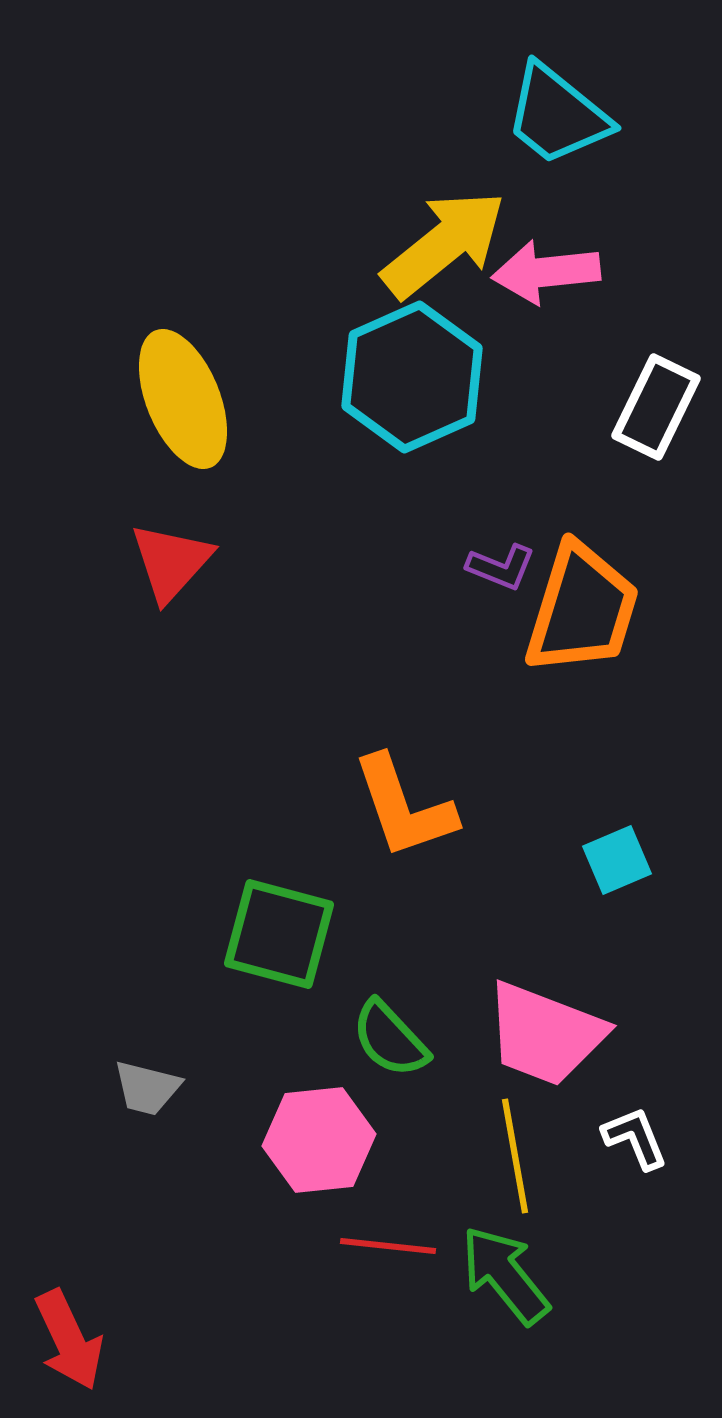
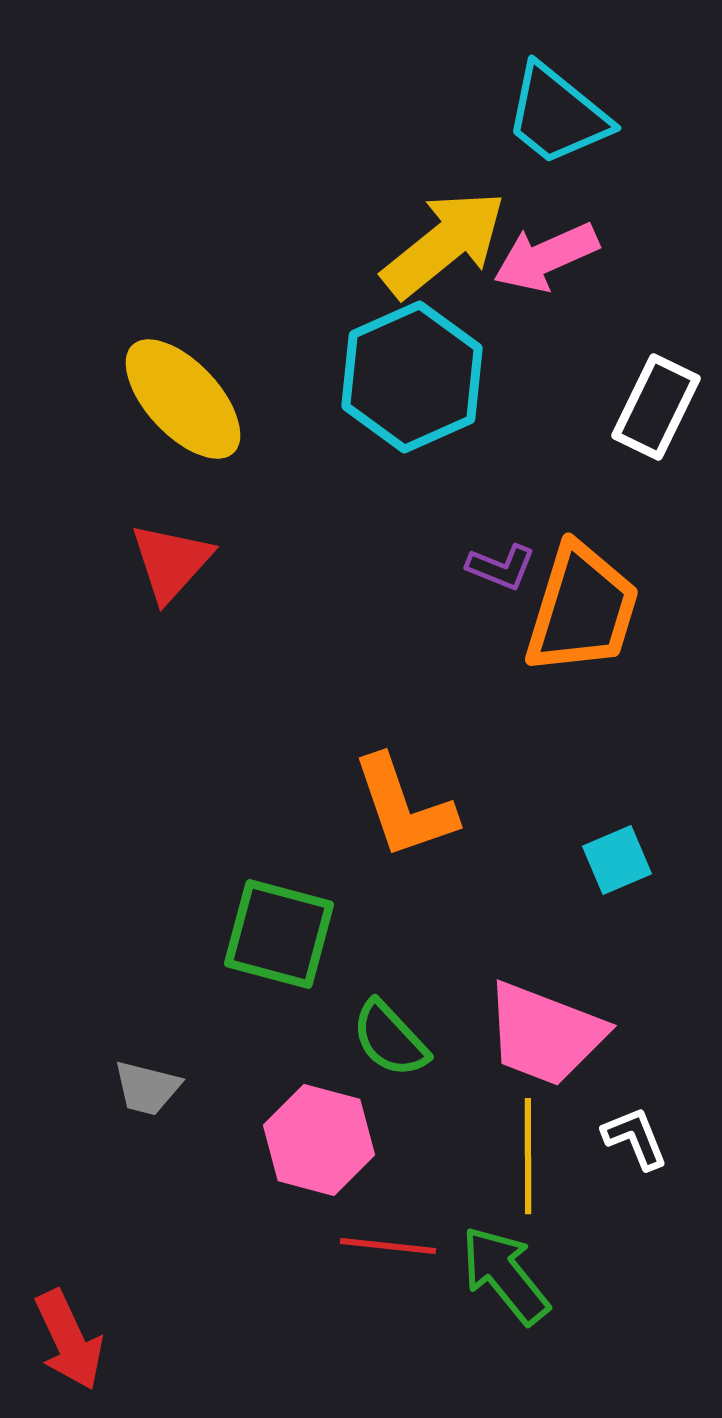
pink arrow: moved 15 px up; rotated 18 degrees counterclockwise
yellow ellipse: rotated 21 degrees counterclockwise
pink hexagon: rotated 21 degrees clockwise
yellow line: moved 13 px right; rotated 10 degrees clockwise
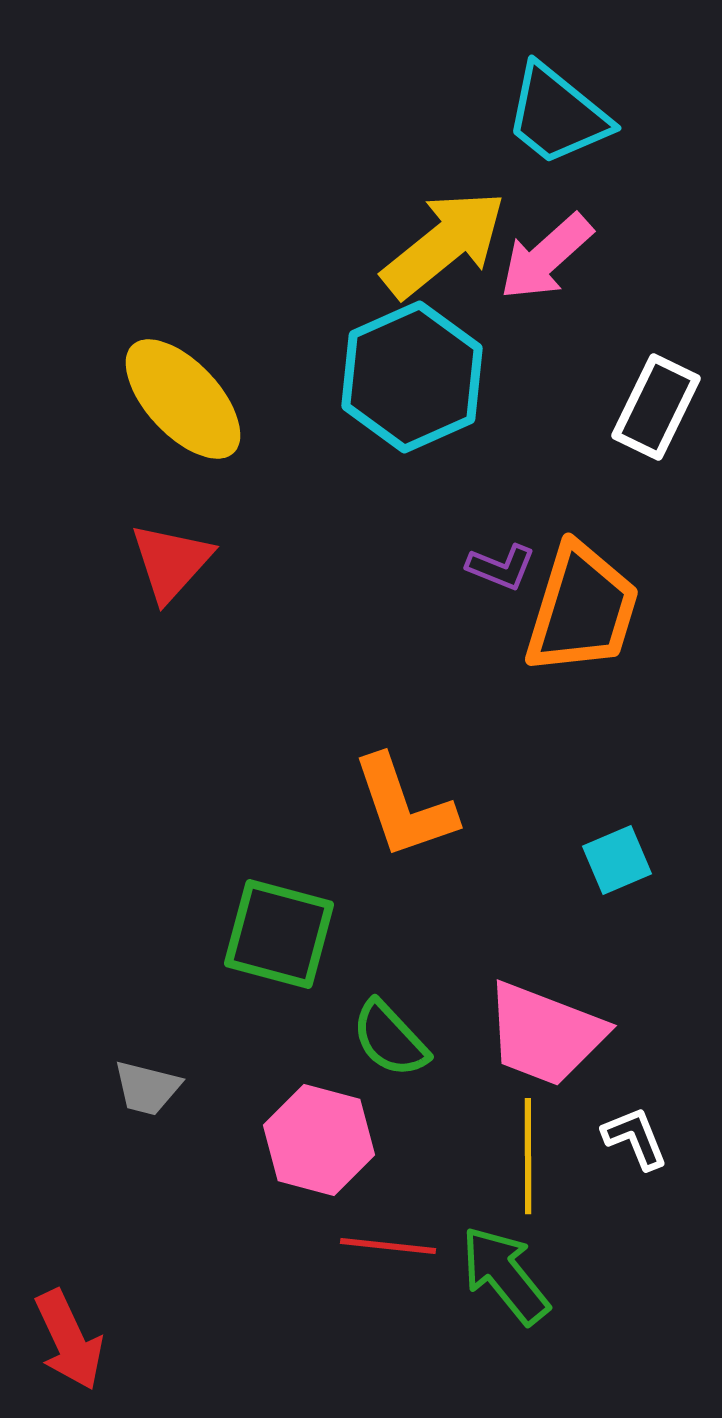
pink arrow: rotated 18 degrees counterclockwise
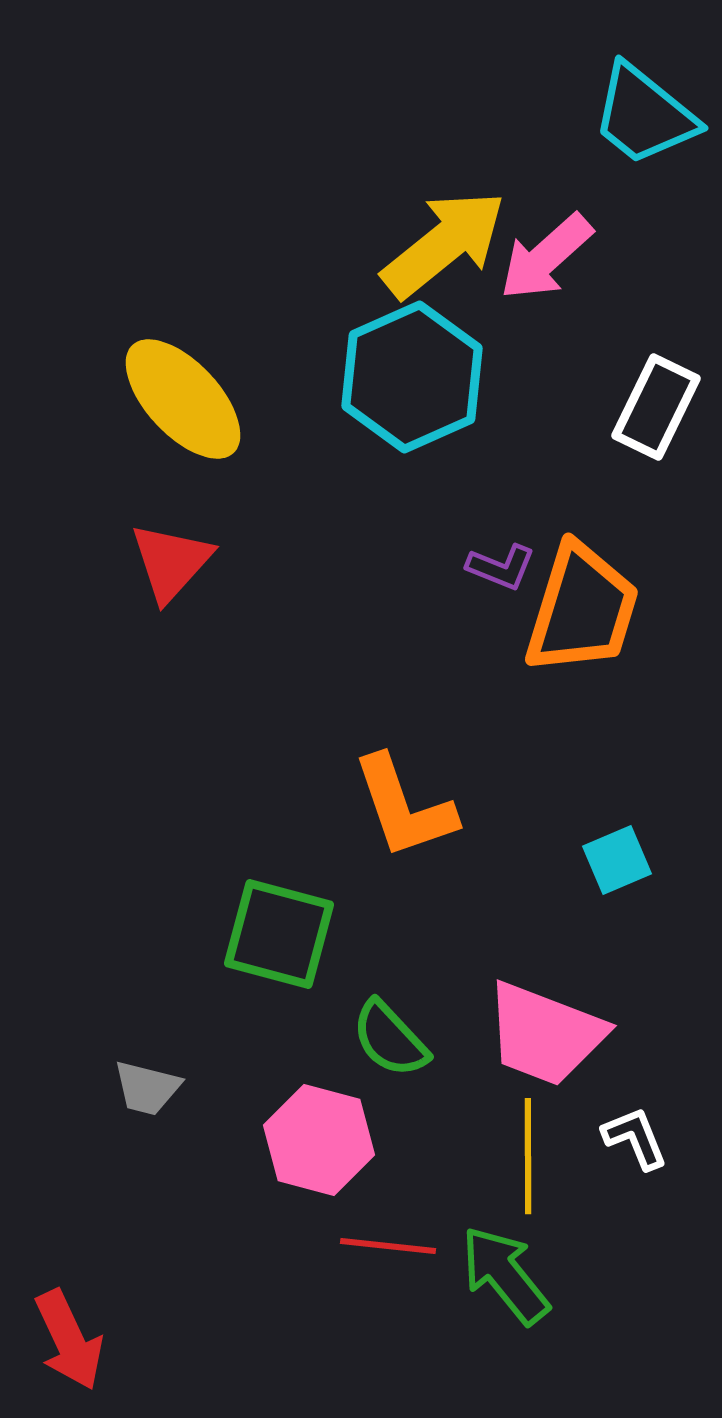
cyan trapezoid: moved 87 px right
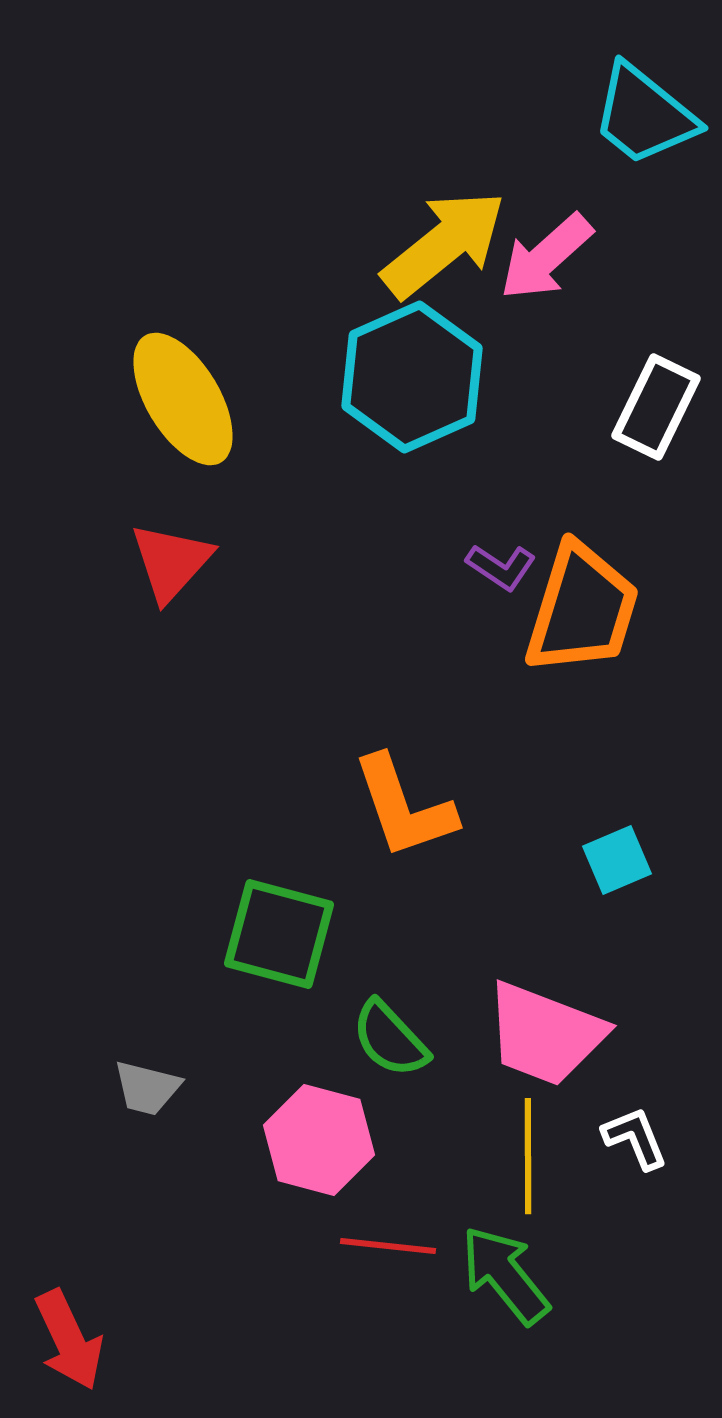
yellow ellipse: rotated 12 degrees clockwise
purple L-shape: rotated 12 degrees clockwise
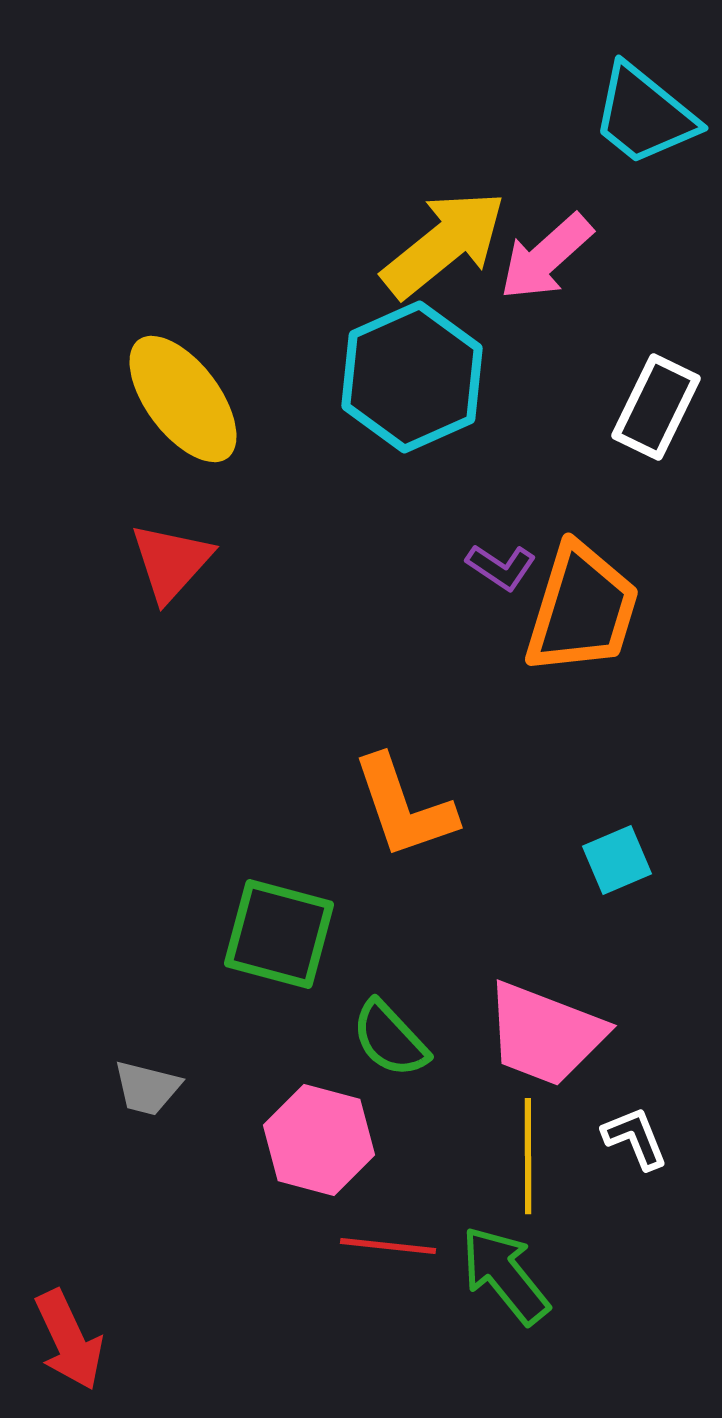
yellow ellipse: rotated 6 degrees counterclockwise
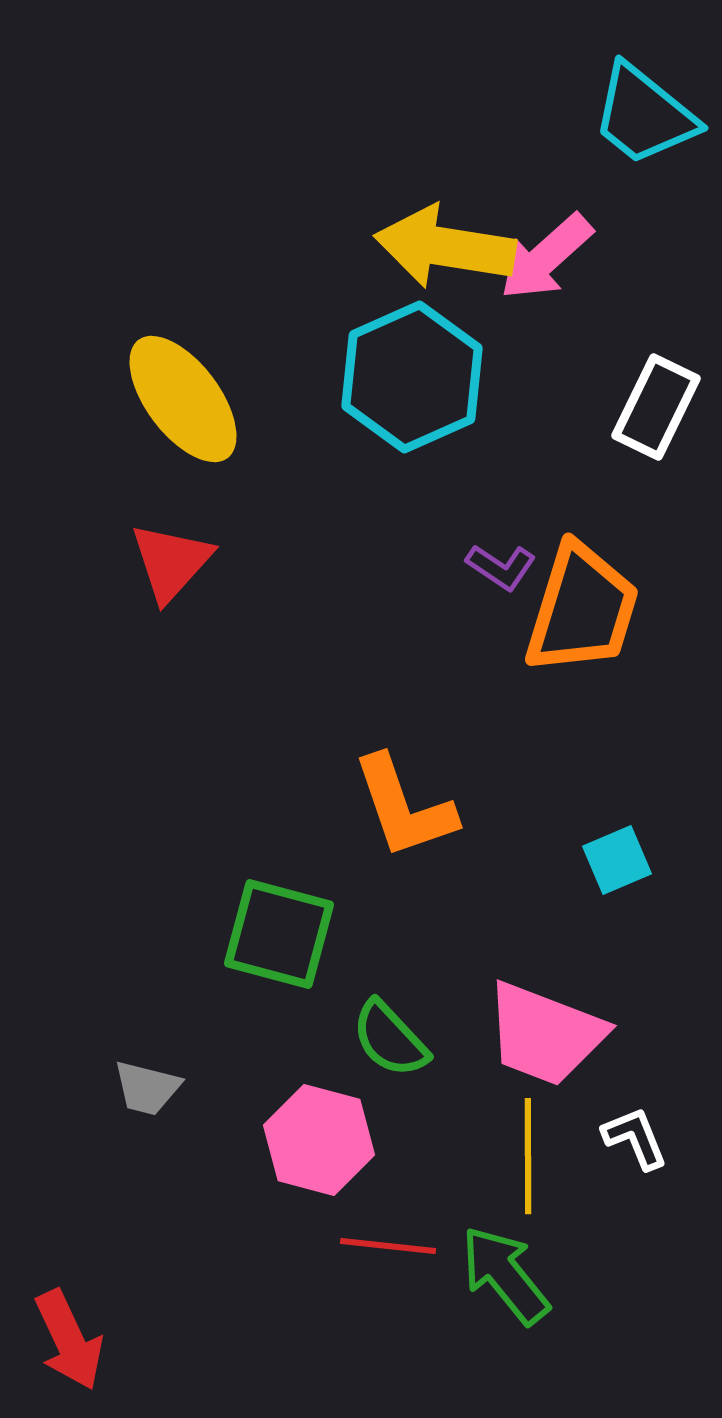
yellow arrow: moved 1 px right, 3 px down; rotated 132 degrees counterclockwise
